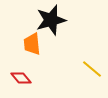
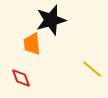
red diamond: rotated 20 degrees clockwise
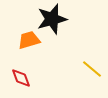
black star: moved 1 px right, 1 px up
orange trapezoid: moved 3 px left, 4 px up; rotated 80 degrees clockwise
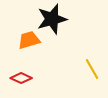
yellow line: rotated 20 degrees clockwise
red diamond: rotated 45 degrees counterclockwise
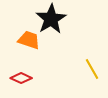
black star: moved 1 px left; rotated 16 degrees counterclockwise
orange trapezoid: rotated 35 degrees clockwise
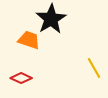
yellow line: moved 2 px right, 1 px up
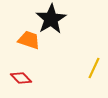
yellow line: rotated 55 degrees clockwise
red diamond: rotated 20 degrees clockwise
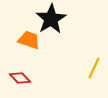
red diamond: moved 1 px left
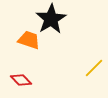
yellow line: rotated 20 degrees clockwise
red diamond: moved 1 px right, 2 px down
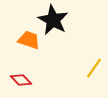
black star: moved 2 px right, 1 px down; rotated 12 degrees counterclockwise
yellow line: rotated 10 degrees counterclockwise
